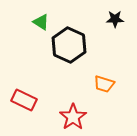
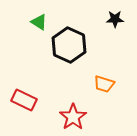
green triangle: moved 2 px left
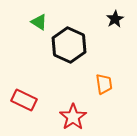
black star: rotated 30 degrees counterclockwise
orange trapezoid: rotated 115 degrees counterclockwise
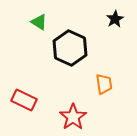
black hexagon: moved 1 px right, 3 px down
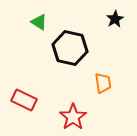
black hexagon: rotated 12 degrees counterclockwise
orange trapezoid: moved 1 px left, 1 px up
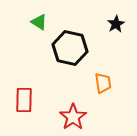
black star: moved 1 px right, 5 px down
red rectangle: rotated 65 degrees clockwise
